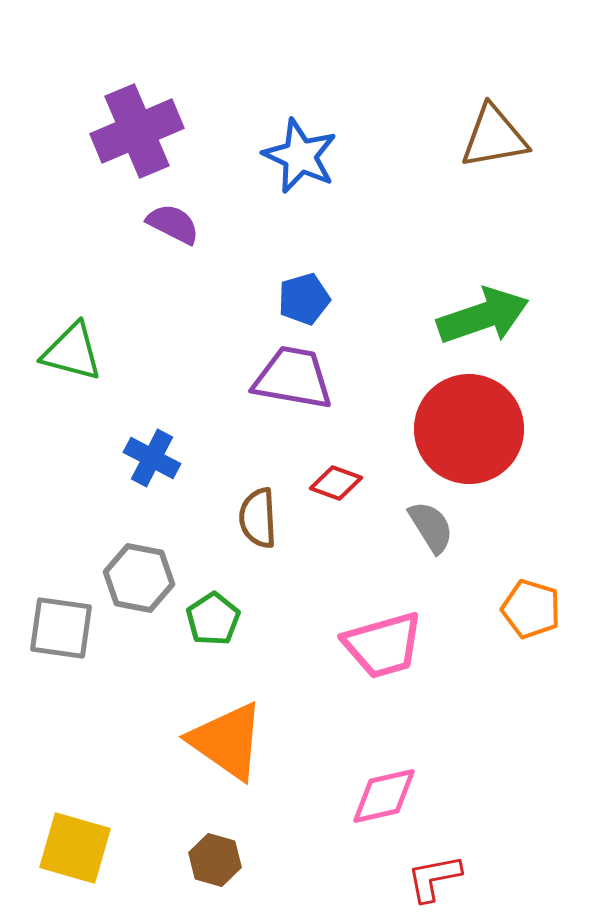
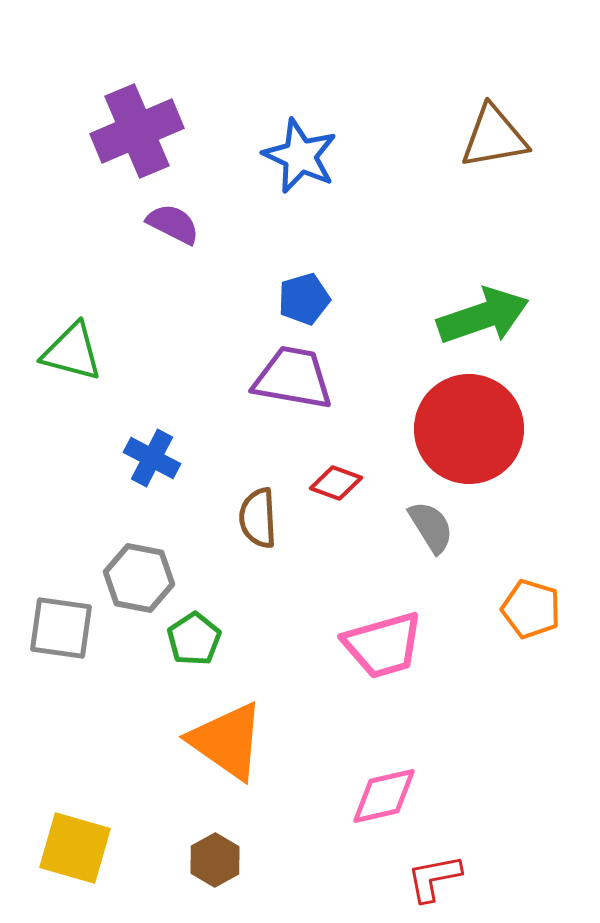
green pentagon: moved 19 px left, 20 px down
brown hexagon: rotated 15 degrees clockwise
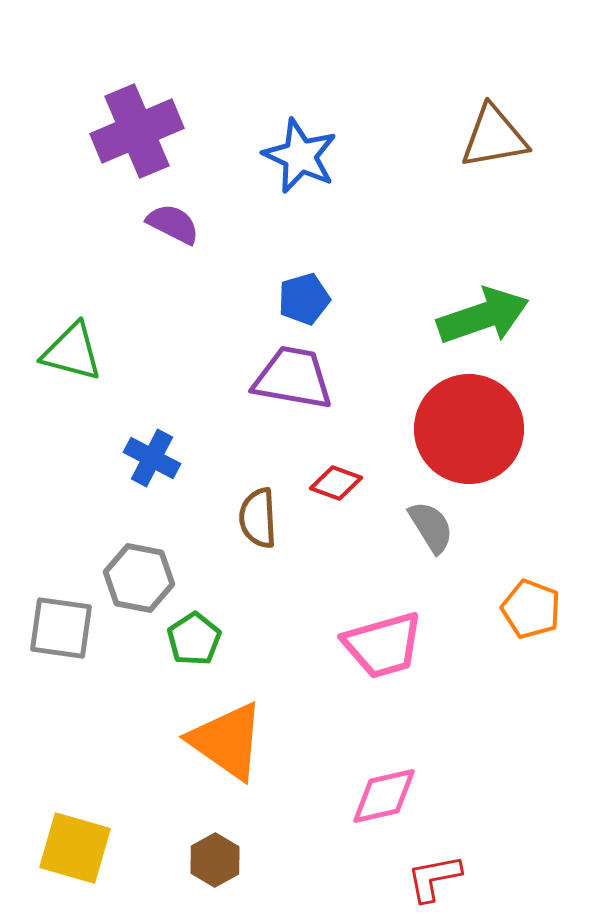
orange pentagon: rotated 4 degrees clockwise
